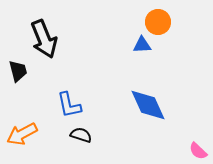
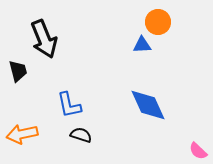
orange arrow: rotated 16 degrees clockwise
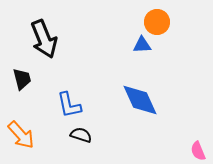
orange circle: moved 1 px left
black trapezoid: moved 4 px right, 8 px down
blue diamond: moved 8 px left, 5 px up
orange arrow: moved 1 px left, 1 px down; rotated 120 degrees counterclockwise
pink semicircle: rotated 24 degrees clockwise
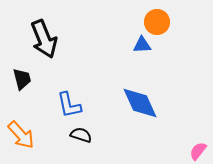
blue diamond: moved 3 px down
pink semicircle: rotated 60 degrees clockwise
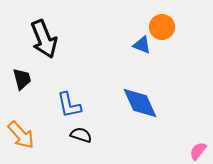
orange circle: moved 5 px right, 5 px down
blue triangle: rotated 24 degrees clockwise
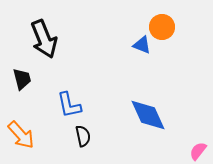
blue diamond: moved 8 px right, 12 px down
black semicircle: moved 2 px right, 1 px down; rotated 60 degrees clockwise
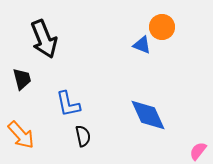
blue L-shape: moved 1 px left, 1 px up
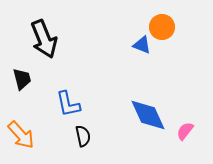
pink semicircle: moved 13 px left, 20 px up
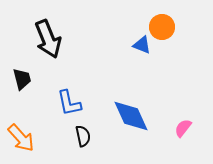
black arrow: moved 4 px right
blue L-shape: moved 1 px right, 1 px up
blue diamond: moved 17 px left, 1 px down
pink semicircle: moved 2 px left, 3 px up
orange arrow: moved 3 px down
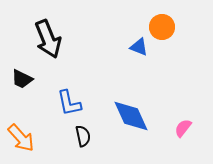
blue triangle: moved 3 px left, 2 px down
black trapezoid: rotated 130 degrees clockwise
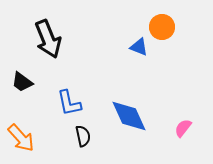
black trapezoid: moved 3 px down; rotated 10 degrees clockwise
blue diamond: moved 2 px left
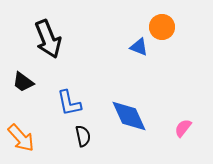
black trapezoid: moved 1 px right
